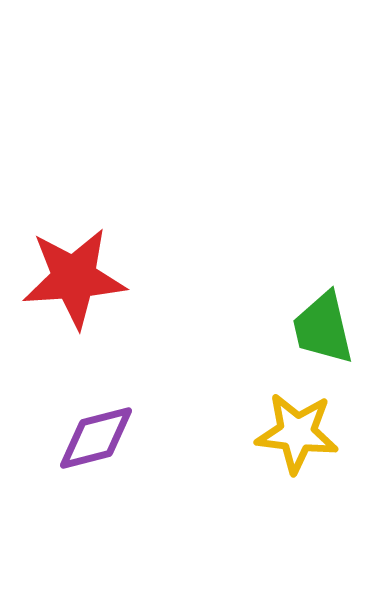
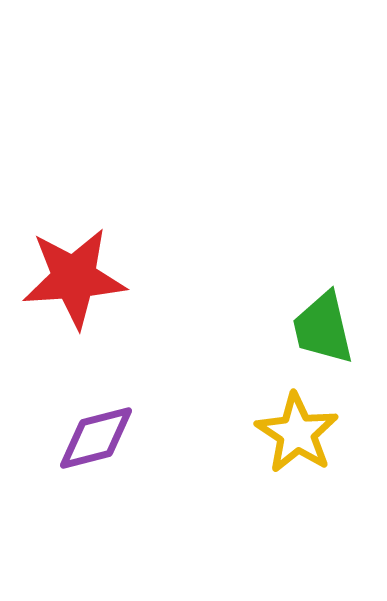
yellow star: rotated 26 degrees clockwise
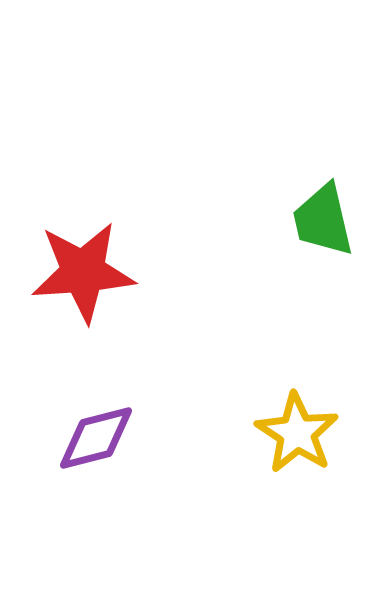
red star: moved 9 px right, 6 px up
green trapezoid: moved 108 px up
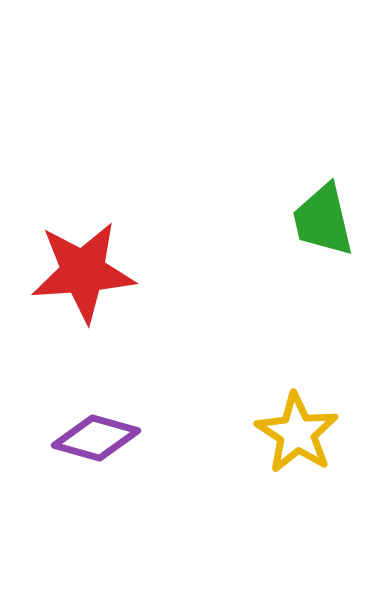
purple diamond: rotated 30 degrees clockwise
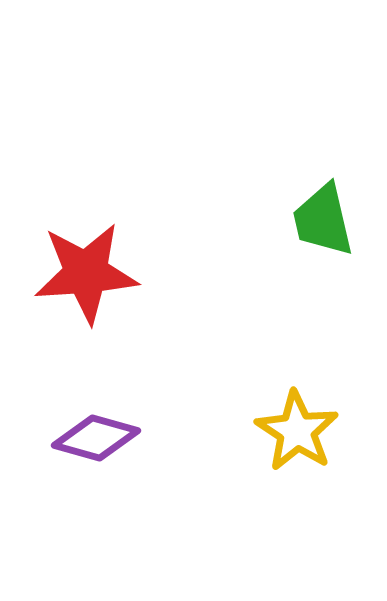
red star: moved 3 px right, 1 px down
yellow star: moved 2 px up
